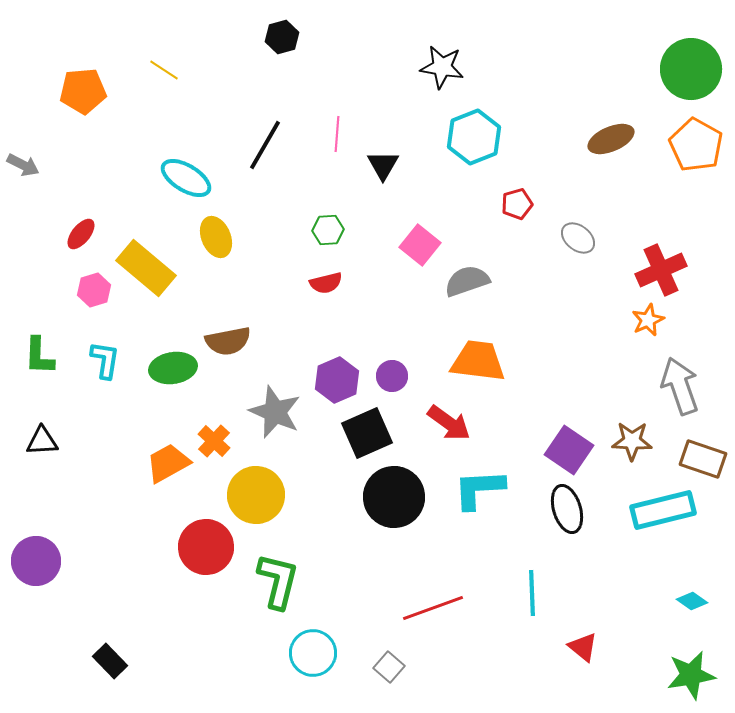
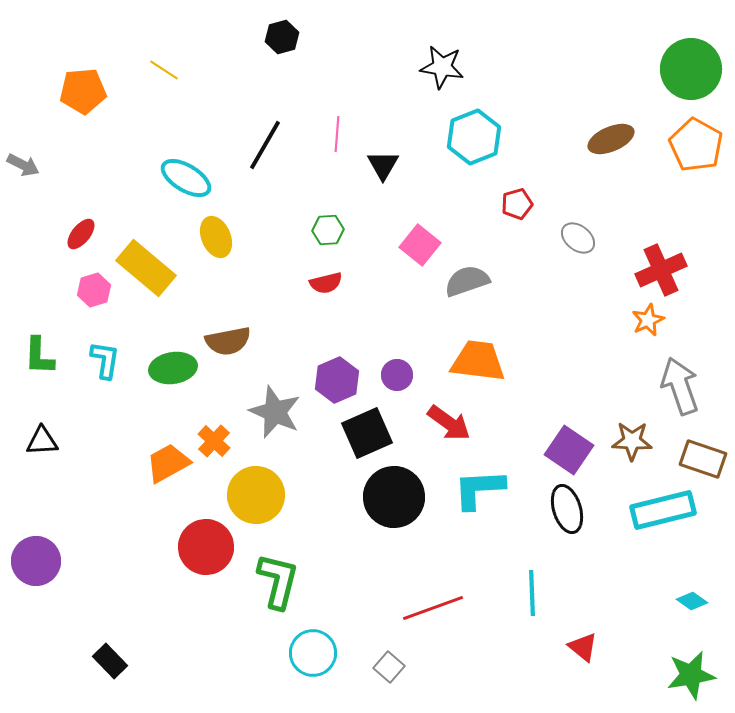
purple circle at (392, 376): moved 5 px right, 1 px up
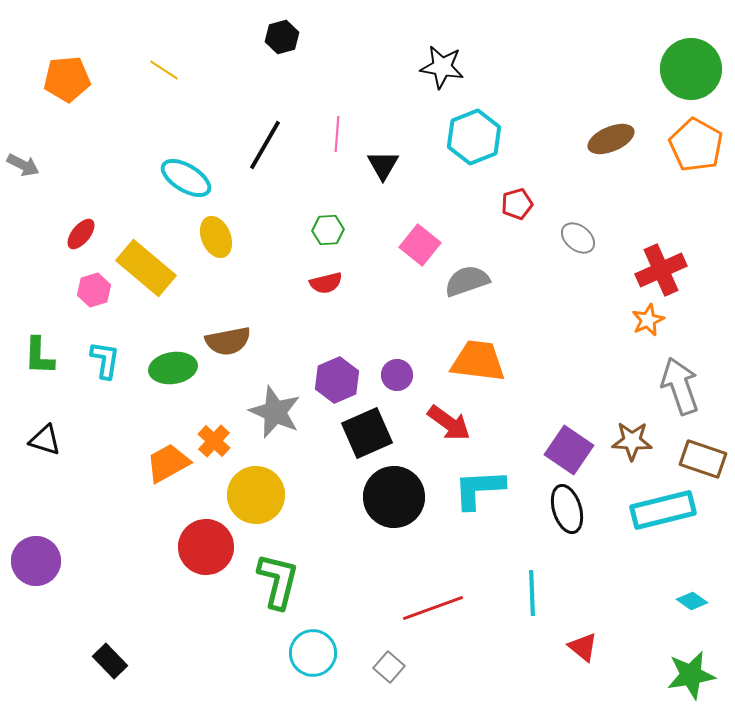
orange pentagon at (83, 91): moved 16 px left, 12 px up
black triangle at (42, 441): moved 3 px right, 1 px up; rotated 20 degrees clockwise
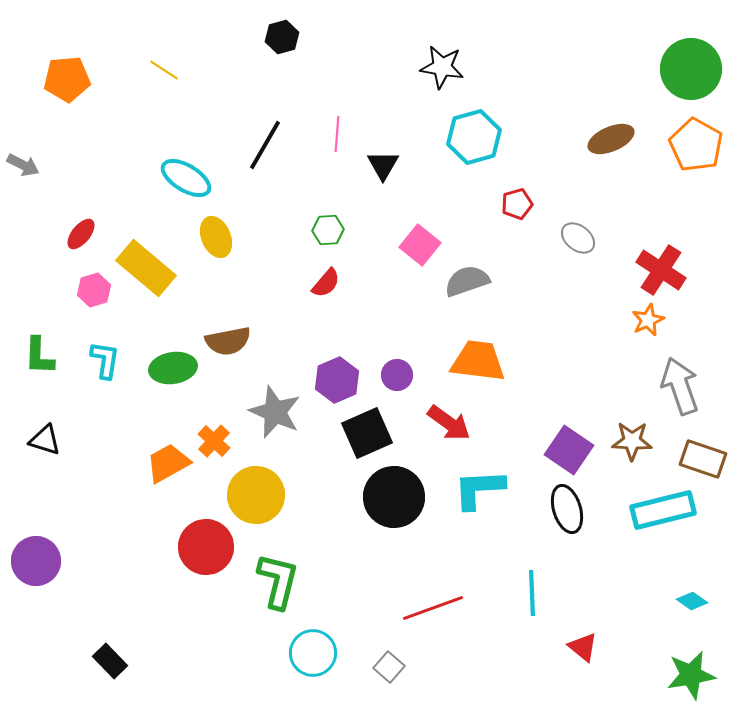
cyan hexagon at (474, 137): rotated 6 degrees clockwise
red cross at (661, 270): rotated 33 degrees counterclockwise
red semicircle at (326, 283): rotated 36 degrees counterclockwise
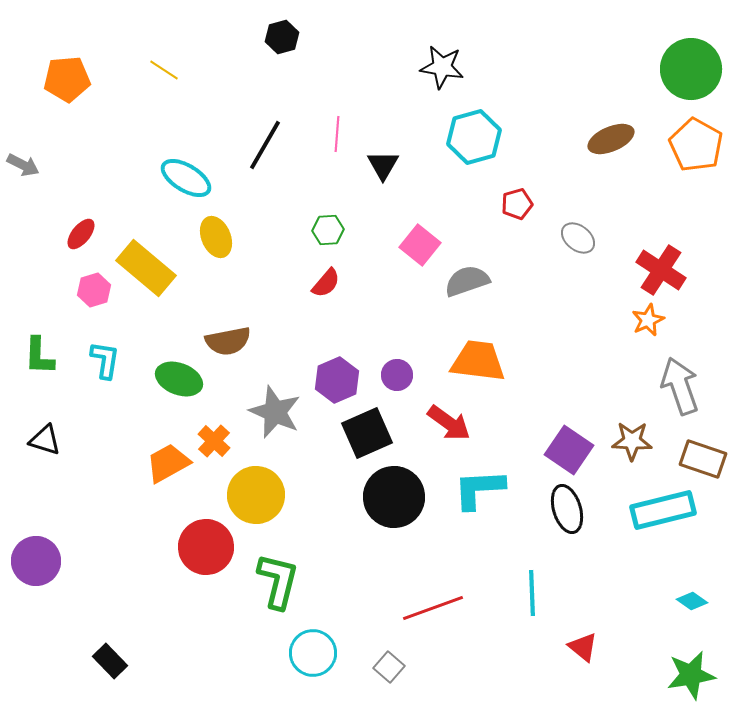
green ellipse at (173, 368): moved 6 px right, 11 px down; rotated 30 degrees clockwise
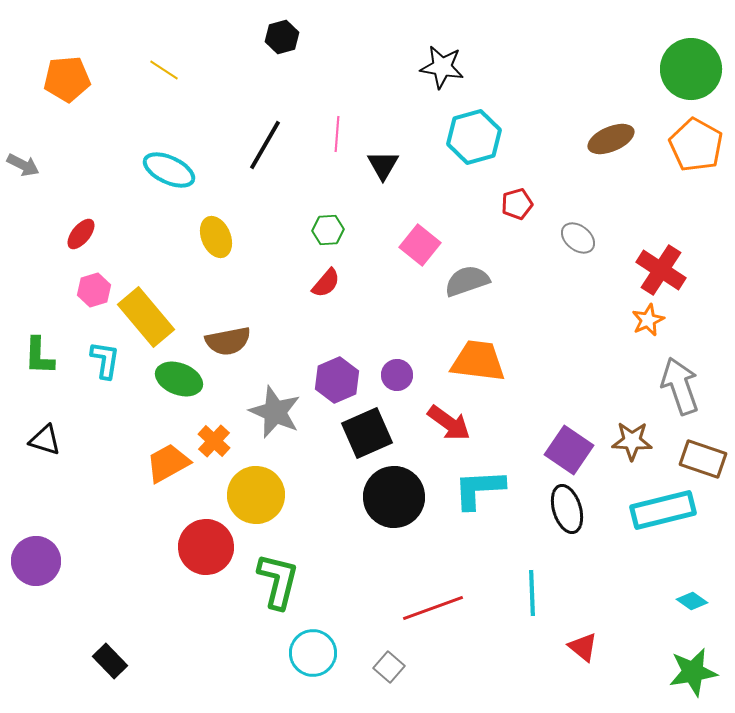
cyan ellipse at (186, 178): moved 17 px left, 8 px up; rotated 6 degrees counterclockwise
yellow rectangle at (146, 268): moved 49 px down; rotated 10 degrees clockwise
green star at (691, 675): moved 2 px right, 3 px up
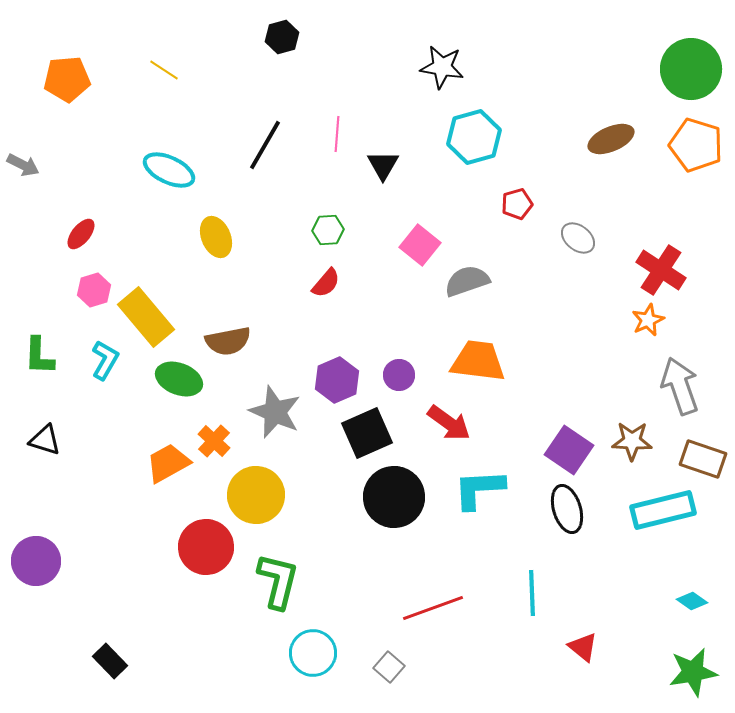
orange pentagon at (696, 145): rotated 12 degrees counterclockwise
cyan L-shape at (105, 360): rotated 21 degrees clockwise
purple circle at (397, 375): moved 2 px right
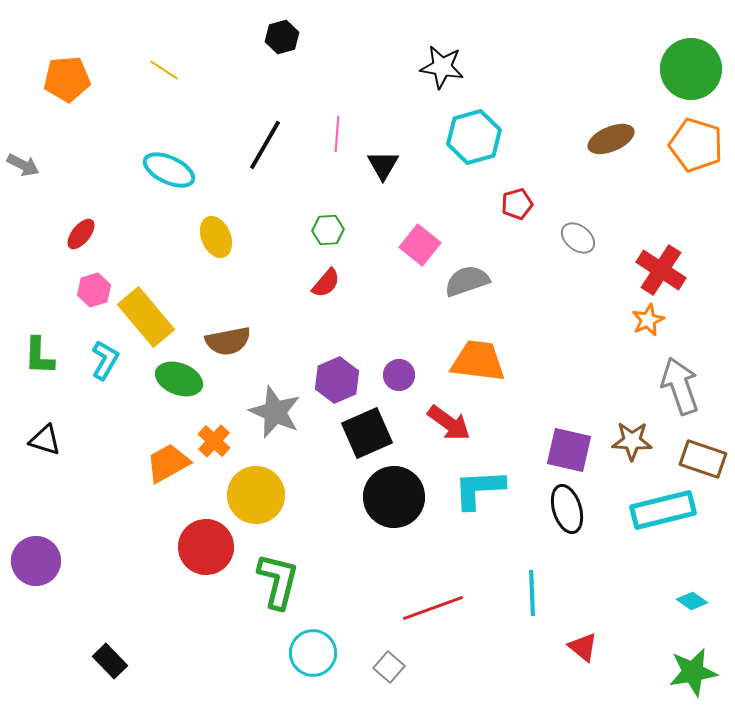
purple square at (569, 450): rotated 21 degrees counterclockwise
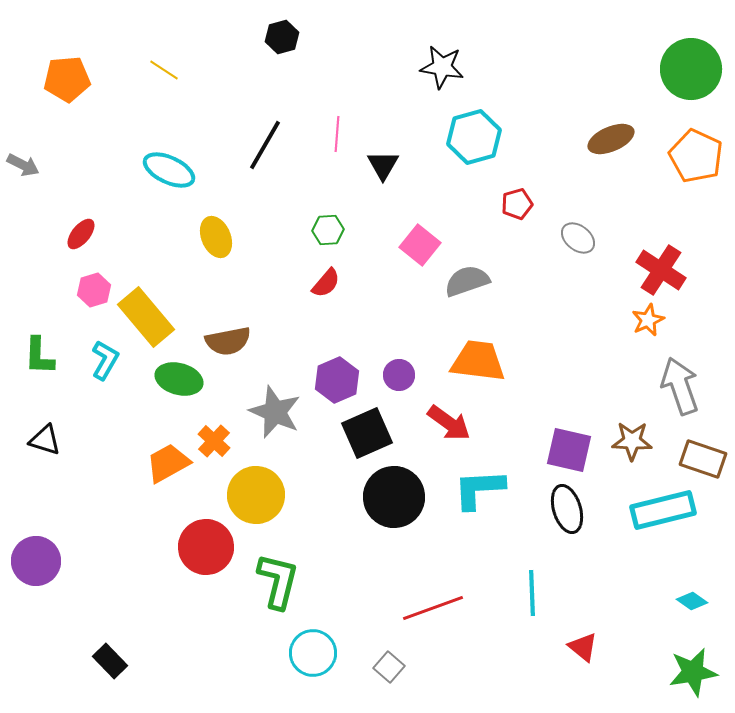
orange pentagon at (696, 145): moved 11 px down; rotated 8 degrees clockwise
green ellipse at (179, 379): rotated 6 degrees counterclockwise
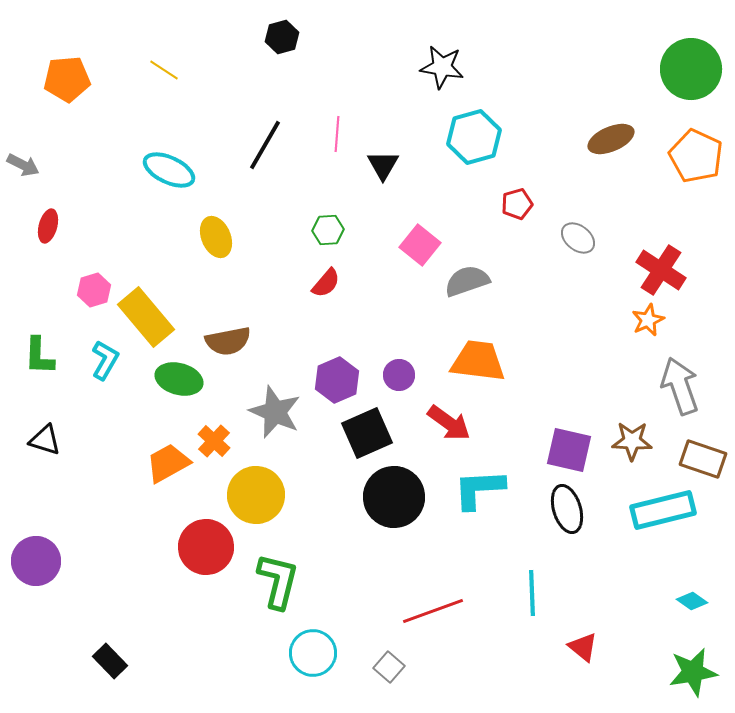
red ellipse at (81, 234): moved 33 px left, 8 px up; rotated 24 degrees counterclockwise
red line at (433, 608): moved 3 px down
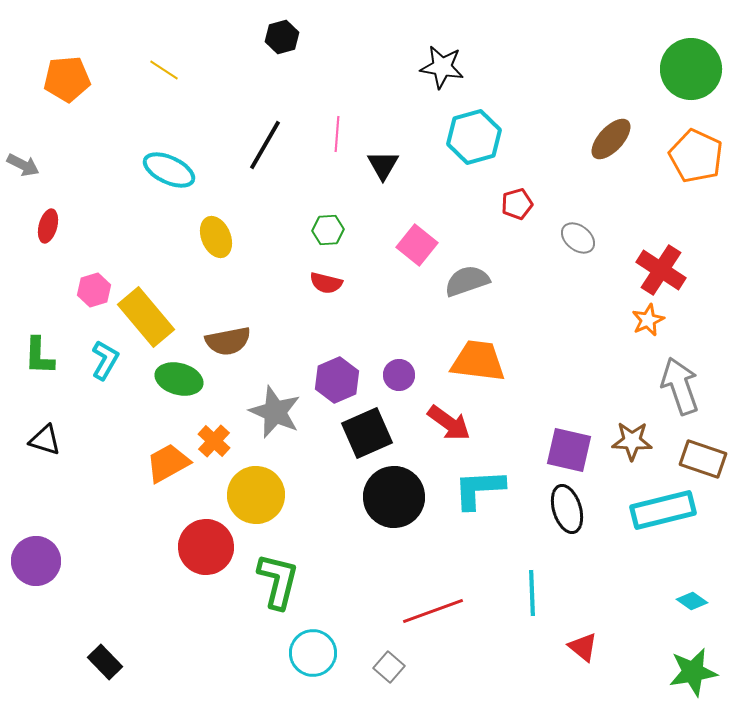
brown ellipse at (611, 139): rotated 24 degrees counterclockwise
pink square at (420, 245): moved 3 px left
red semicircle at (326, 283): rotated 64 degrees clockwise
black rectangle at (110, 661): moved 5 px left, 1 px down
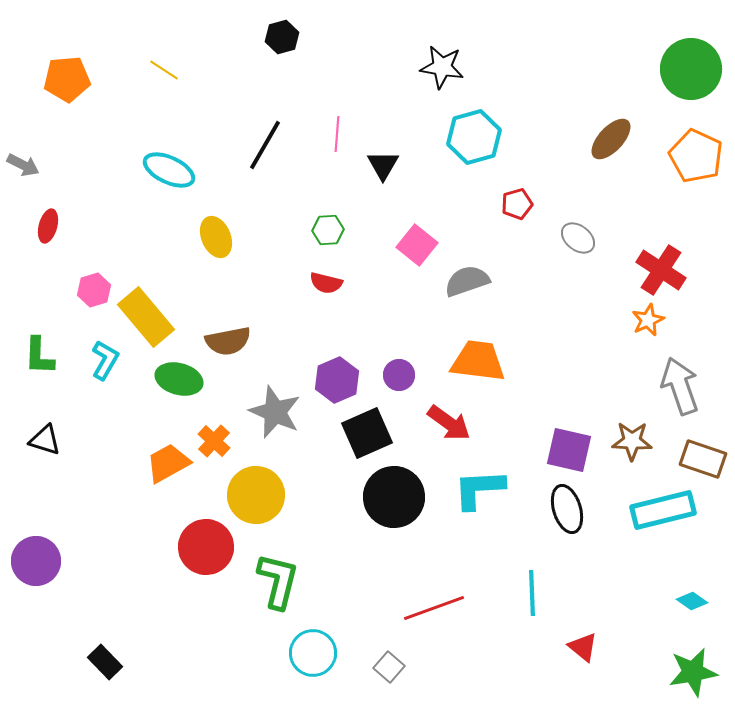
red line at (433, 611): moved 1 px right, 3 px up
